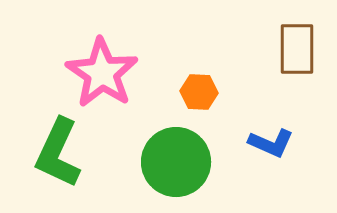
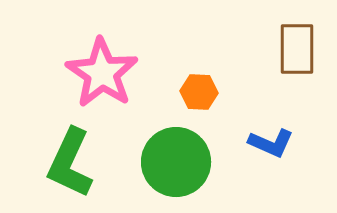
green L-shape: moved 12 px right, 10 px down
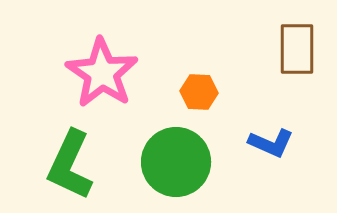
green L-shape: moved 2 px down
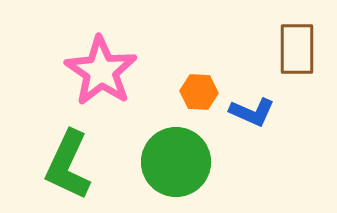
pink star: moved 1 px left, 2 px up
blue L-shape: moved 19 px left, 31 px up
green L-shape: moved 2 px left
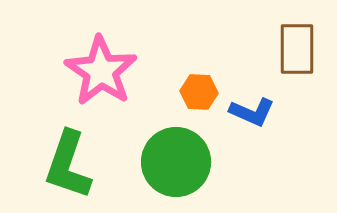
green L-shape: rotated 6 degrees counterclockwise
